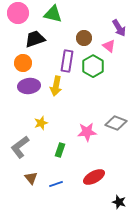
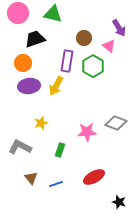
yellow arrow: rotated 18 degrees clockwise
gray L-shape: rotated 65 degrees clockwise
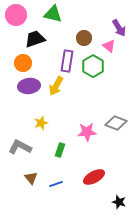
pink circle: moved 2 px left, 2 px down
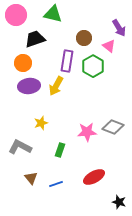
gray diamond: moved 3 px left, 4 px down
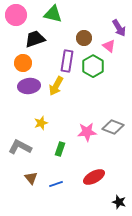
green rectangle: moved 1 px up
